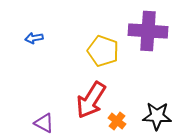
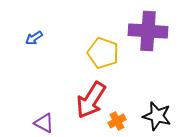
blue arrow: rotated 24 degrees counterclockwise
yellow pentagon: moved 2 px down
black star: rotated 12 degrees clockwise
orange cross: rotated 24 degrees clockwise
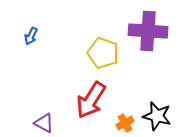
blue arrow: moved 3 px left, 2 px up; rotated 30 degrees counterclockwise
orange cross: moved 8 px right, 2 px down
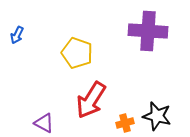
blue arrow: moved 14 px left, 1 px up
yellow pentagon: moved 26 px left
orange cross: rotated 12 degrees clockwise
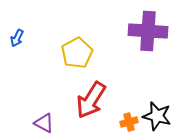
blue arrow: moved 3 px down
yellow pentagon: rotated 24 degrees clockwise
orange cross: moved 4 px right, 1 px up
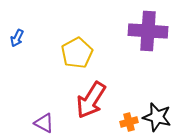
black star: moved 1 px down
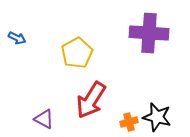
purple cross: moved 1 px right, 2 px down
blue arrow: rotated 90 degrees counterclockwise
purple triangle: moved 4 px up
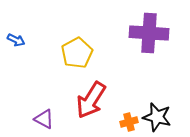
blue arrow: moved 1 px left, 2 px down
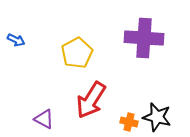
purple cross: moved 5 px left, 5 px down
orange cross: rotated 30 degrees clockwise
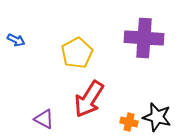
red arrow: moved 2 px left, 1 px up
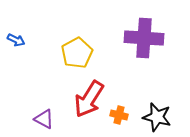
orange cross: moved 10 px left, 7 px up
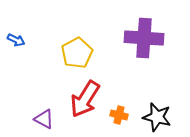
red arrow: moved 4 px left
